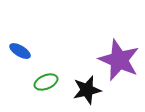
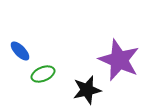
blue ellipse: rotated 15 degrees clockwise
green ellipse: moved 3 px left, 8 px up
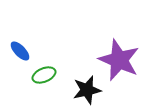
green ellipse: moved 1 px right, 1 px down
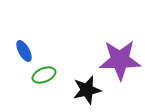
blue ellipse: moved 4 px right; rotated 15 degrees clockwise
purple star: moved 1 px right; rotated 24 degrees counterclockwise
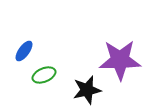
blue ellipse: rotated 65 degrees clockwise
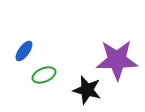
purple star: moved 3 px left
black star: rotated 28 degrees clockwise
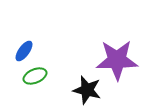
green ellipse: moved 9 px left, 1 px down
